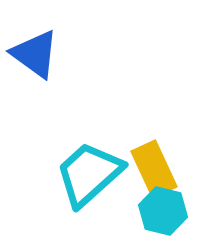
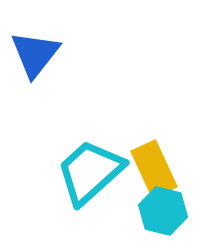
blue triangle: rotated 32 degrees clockwise
cyan trapezoid: moved 1 px right, 2 px up
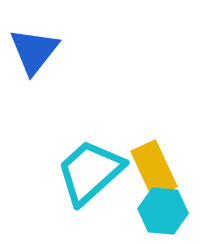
blue triangle: moved 1 px left, 3 px up
cyan hexagon: rotated 9 degrees counterclockwise
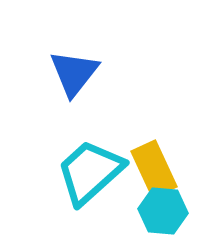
blue triangle: moved 40 px right, 22 px down
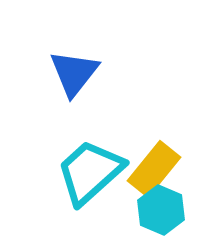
yellow rectangle: rotated 64 degrees clockwise
cyan hexagon: moved 2 px left, 1 px up; rotated 18 degrees clockwise
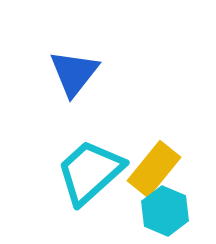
cyan hexagon: moved 4 px right, 1 px down
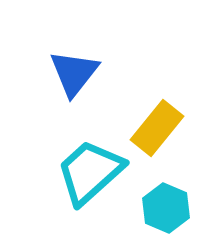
yellow rectangle: moved 3 px right, 41 px up
cyan hexagon: moved 1 px right, 3 px up
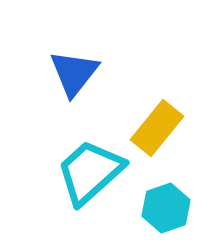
cyan hexagon: rotated 18 degrees clockwise
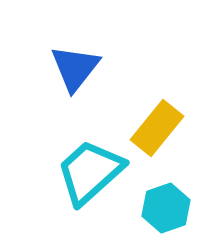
blue triangle: moved 1 px right, 5 px up
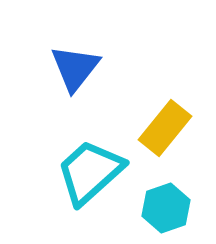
yellow rectangle: moved 8 px right
